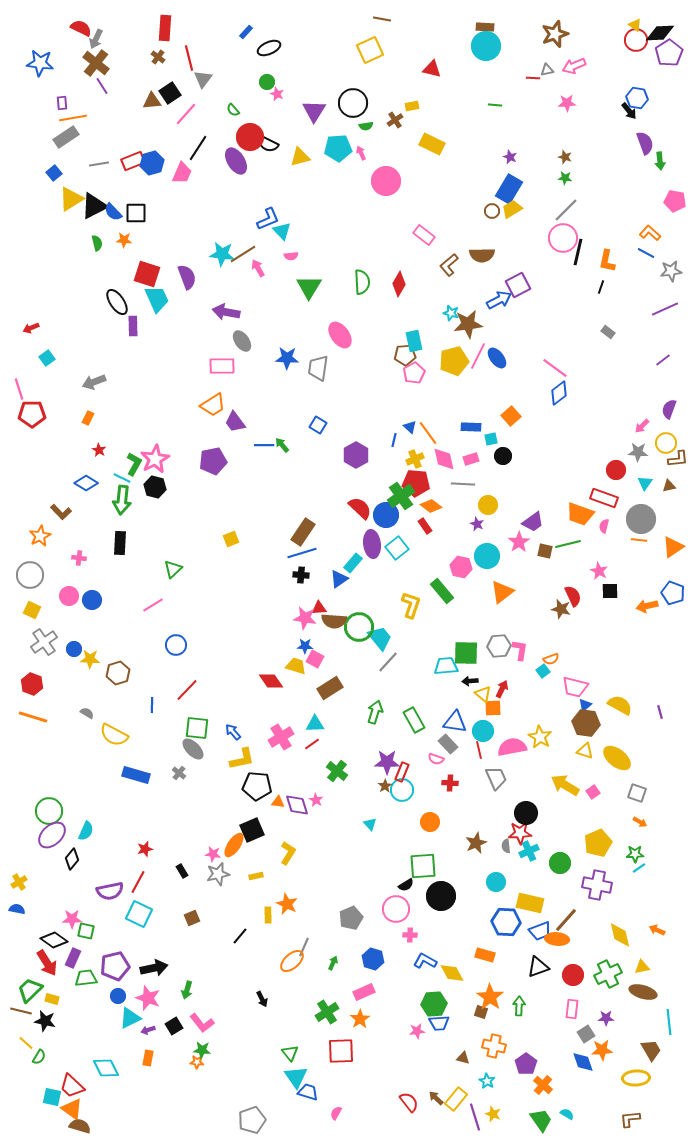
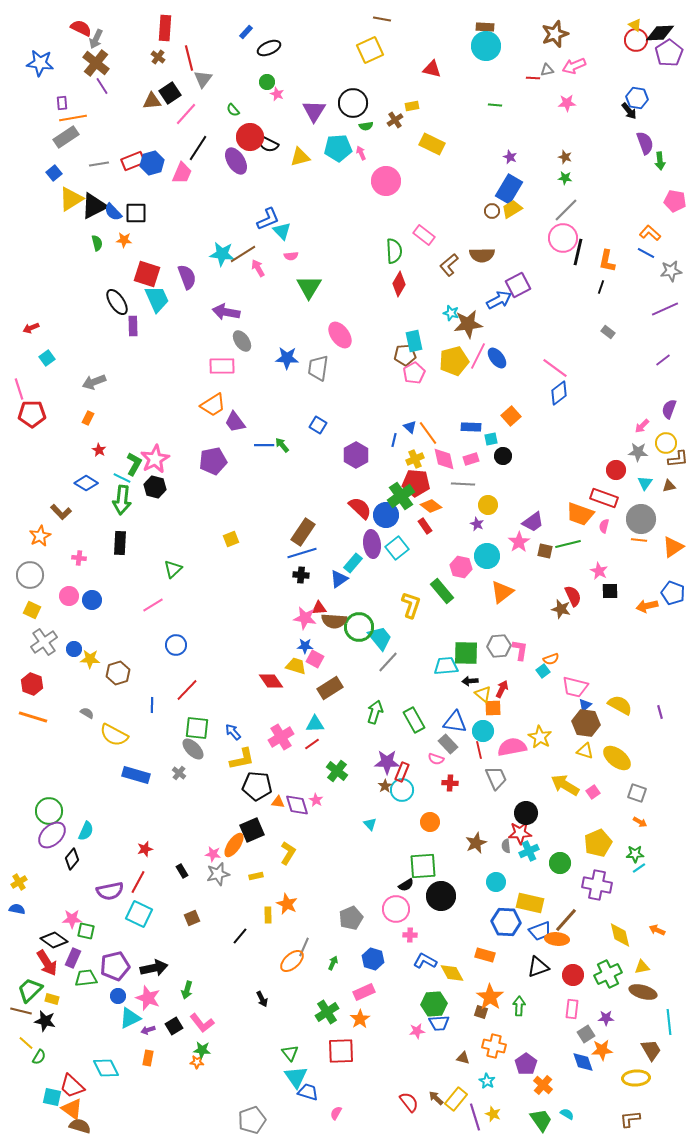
green semicircle at (362, 282): moved 32 px right, 31 px up
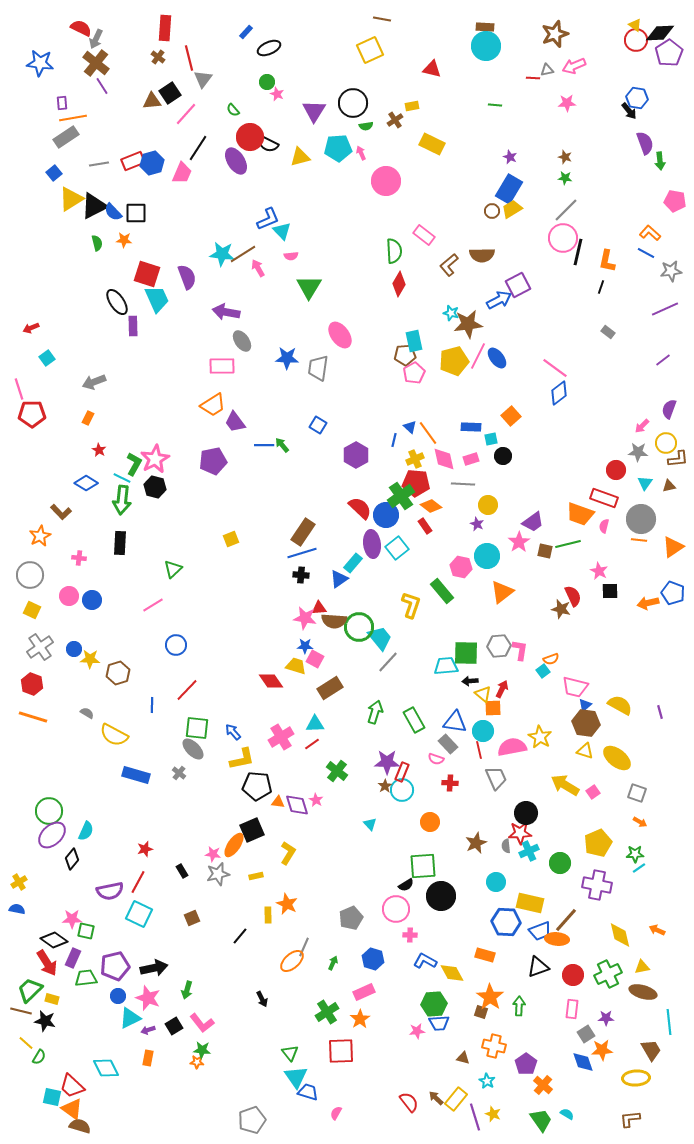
orange arrow at (647, 606): moved 1 px right, 3 px up
gray cross at (44, 642): moved 4 px left, 5 px down
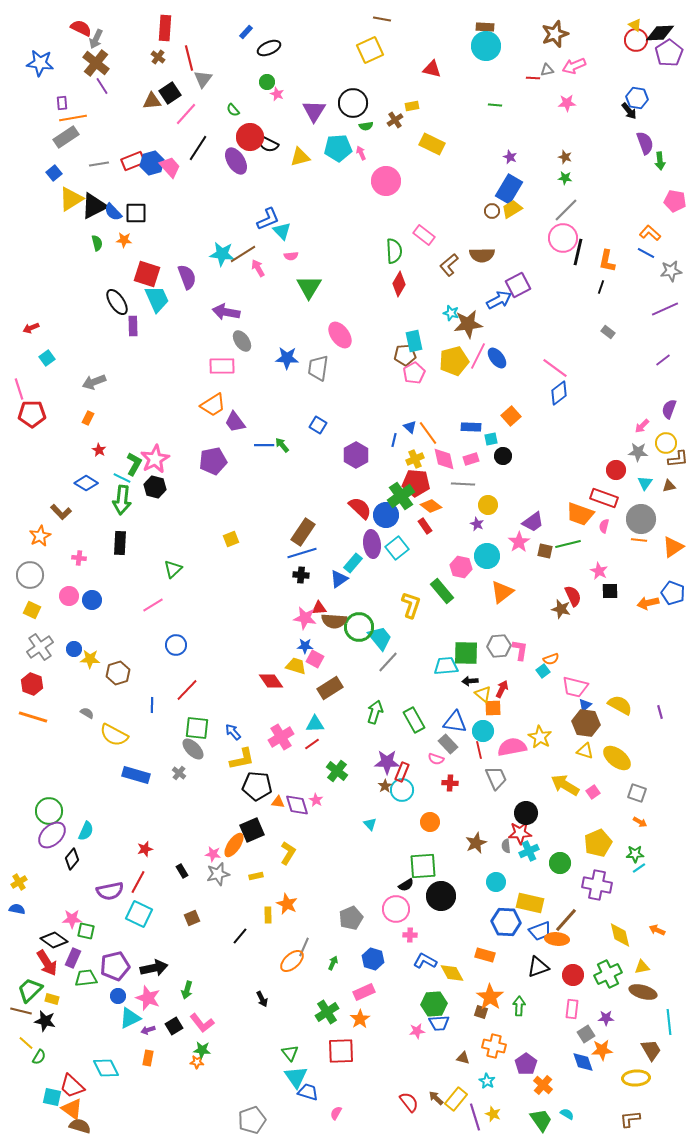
pink trapezoid at (182, 173): moved 12 px left, 6 px up; rotated 65 degrees counterclockwise
